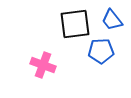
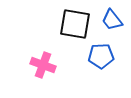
black square: rotated 16 degrees clockwise
blue pentagon: moved 5 px down
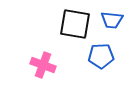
blue trapezoid: rotated 45 degrees counterclockwise
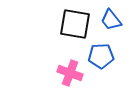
blue trapezoid: moved 1 px left; rotated 45 degrees clockwise
pink cross: moved 27 px right, 8 px down
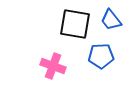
pink cross: moved 17 px left, 7 px up
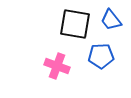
pink cross: moved 4 px right
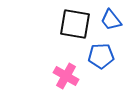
pink cross: moved 9 px right, 10 px down; rotated 10 degrees clockwise
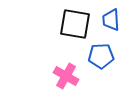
blue trapezoid: rotated 35 degrees clockwise
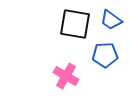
blue trapezoid: rotated 50 degrees counterclockwise
blue pentagon: moved 4 px right, 1 px up
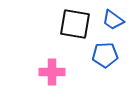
blue trapezoid: moved 2 px right
pink cross: moved 14 px left, 4 px up; rotated 30 degrees counterclockwise
